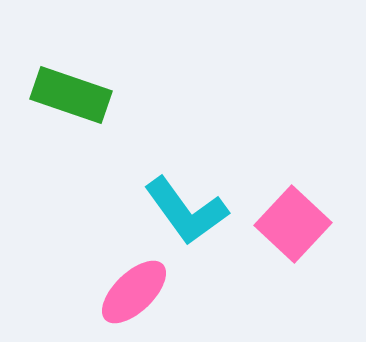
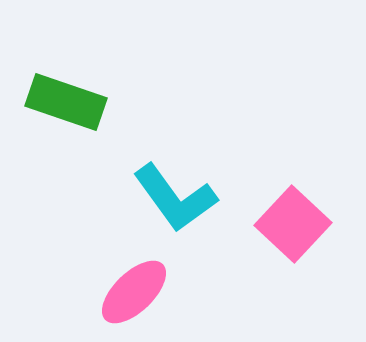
green rectangle: moved 5 px left, 7 px down
cyan L-shape: moved 11 px left, 13 px up
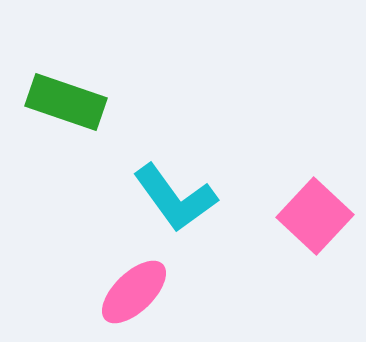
pink square: moved 22 px right, 8 px up
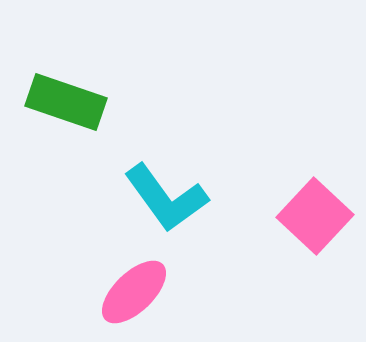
cyan L-shape: moved 9 px left
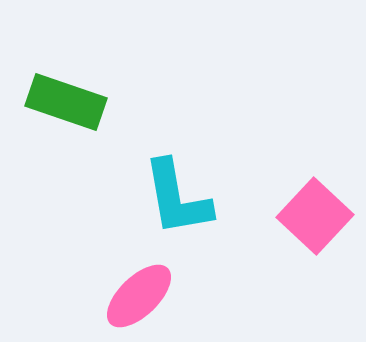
cyan L-shape: moved 11 px right; rotated 26 degrees clockwise
pink ellipse: moved 5 px right, 4 px down
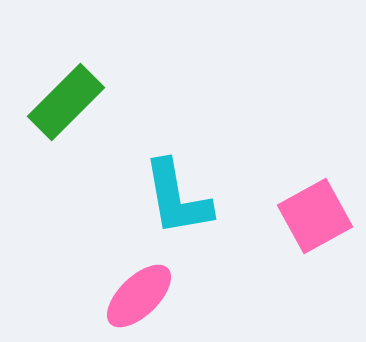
green rectangle: rotated 64 degrees counterclockwise
pink square: rotated 18 degrees clockwise
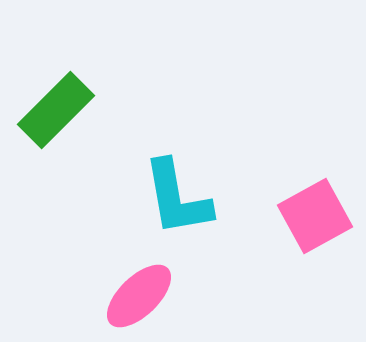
green rectangle: moved 10 px left, 8 px down
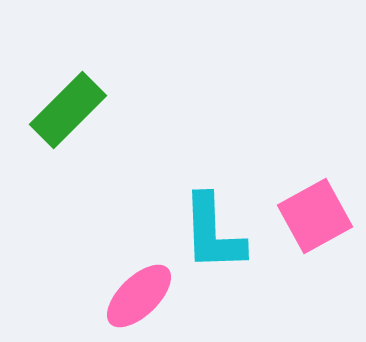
green rectangle: moved 12 px right
cyan L-shape: moved 36 px right, 35 px down; rotated 8 degrees clockwise
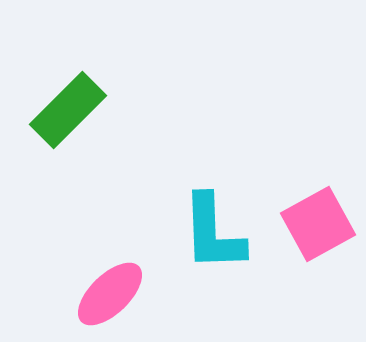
pink square: moved 3 px right, 8 px down
pink ellipse: moved 29 px left, 2 px up
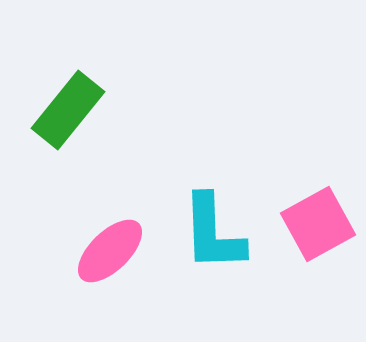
green rectangle: rotated 6 degrees counterclockwise
pink ellipse: moved 43 px up
